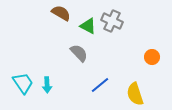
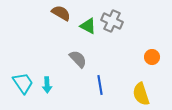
gray semicircle: moved 1 px left, 6 px down
blue line: rotated 60 degrees counterclockwise
yellow semicircle: moved 6 px right
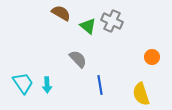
green triangle: rotated 12 degrees clockwise
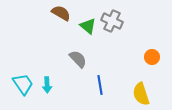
cyan trapezoid: moved 1 px down
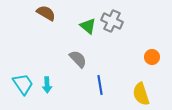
brown semicircle: moved 15 px left
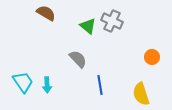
cyan trapezoid: moved 2 px up
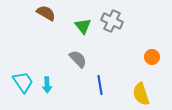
green triangle: moved 5 px left; rotated 12 degrees clockwise
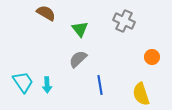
gray cross: moved 12 px right
green triangle: moved 3 px left, 3 px down
gray semicircle: rotated 90 degrees counterclockwise
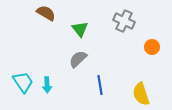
orange circle: moved 10 px up
